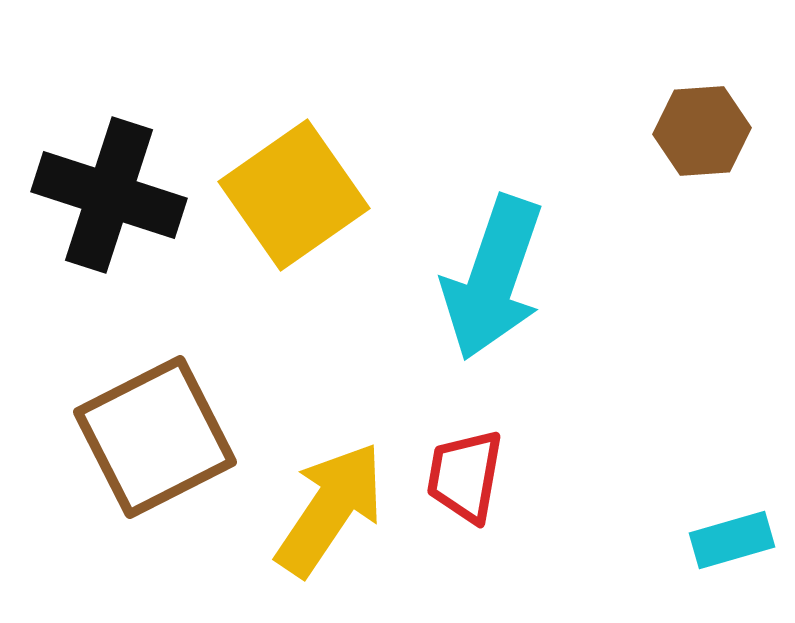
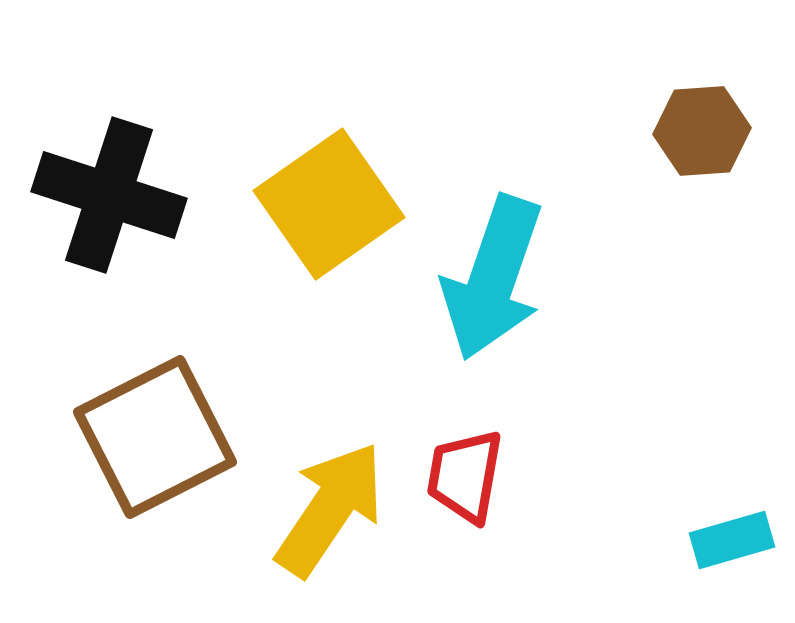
yellow square: moved 35 px right, 9 px down
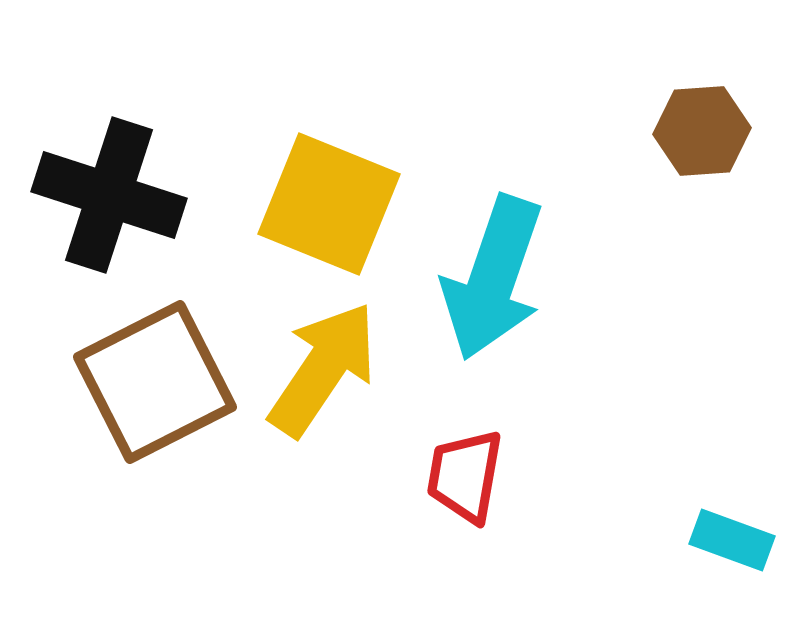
yellow square: rotated 33 degrees counterclockwise
brown square: moved 55 px up
yellow arrow: moved 7 px left, 140 px up
cyan rectangle: rotated 36 degrees clockwise
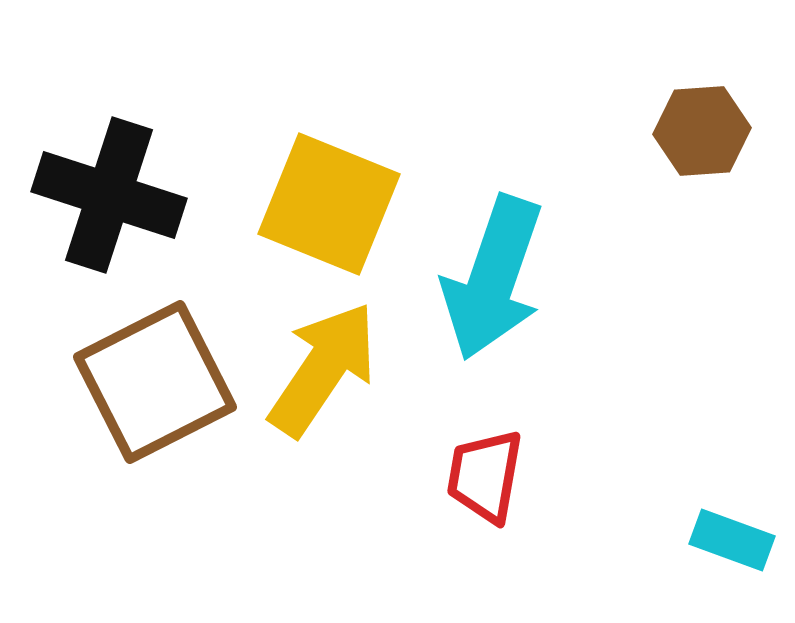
red trapezoid: moved 20 px right
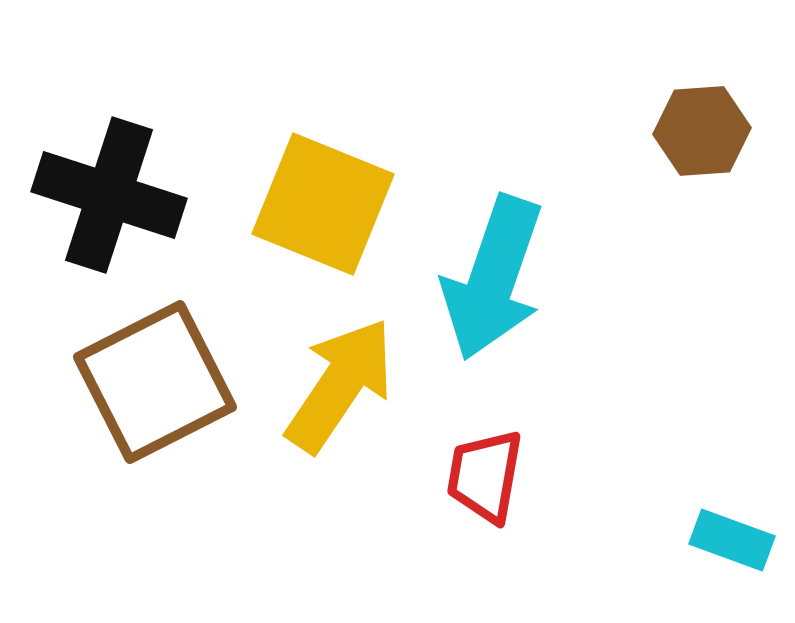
yellow square: moved 6 px left
yellow arrow: moved 17 px right, 16 px down
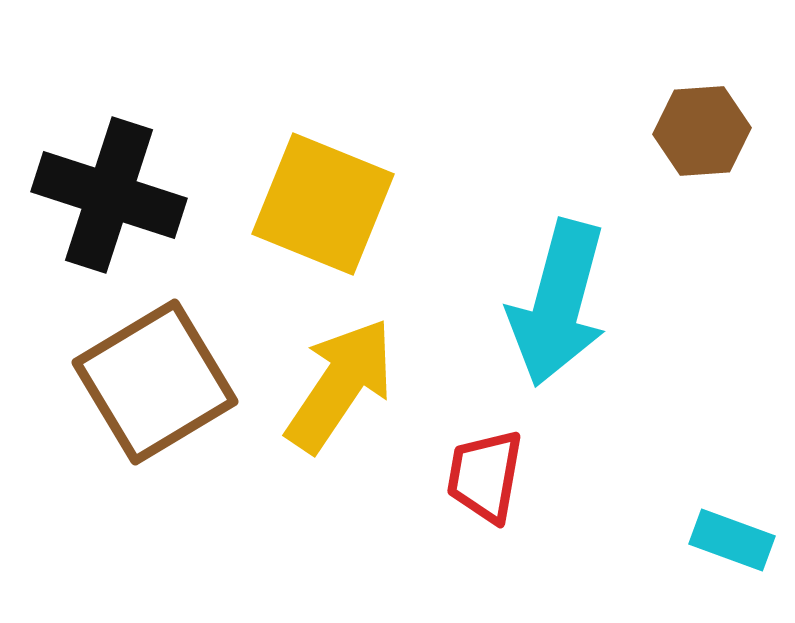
cyan arrow: moved 65 px right, 25 px down; rotated 4 degrees counterclockwise
brown square: rotated 4 degrees counterclockwise
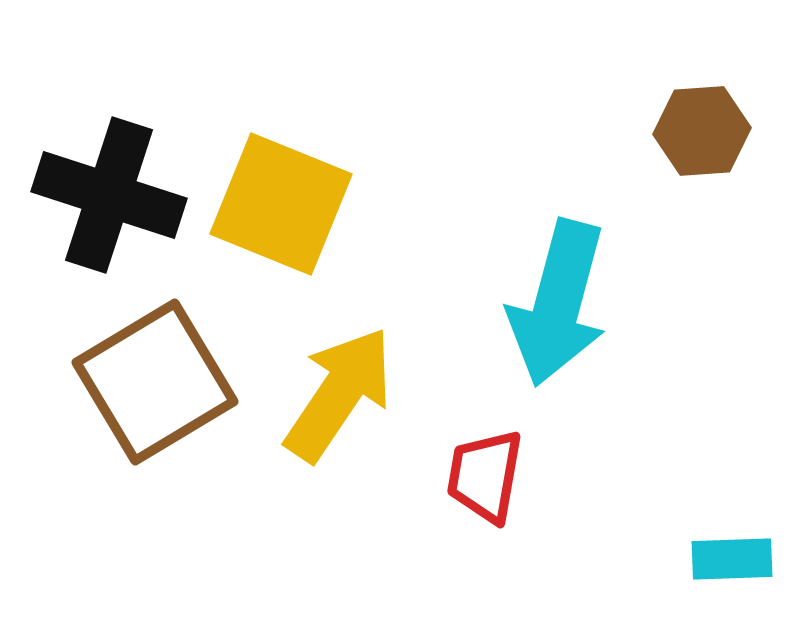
yellow square: moved 42 px left
yellow arrow: moved 1 px left, 9 px down
cyan rectangle: moved 19 px down; rotated 22 degrees counterclockwise
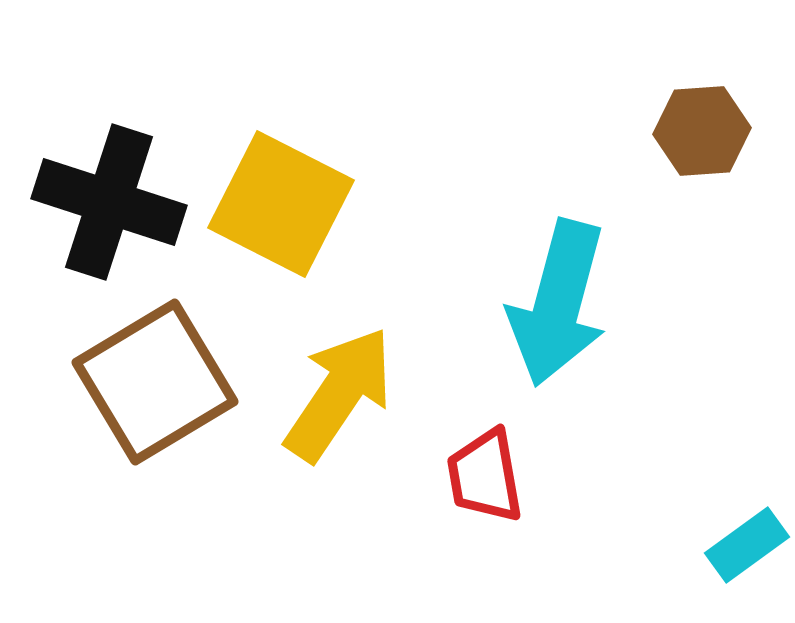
black cross: moved 7 px down
yellow square: rotated 5 degrees clockwise
red trapezoid: rotated 20 degrees counterclockwise
cyan rectangle: moved 15 px right, 14 px up; rotated 34 degrees counterclockwise
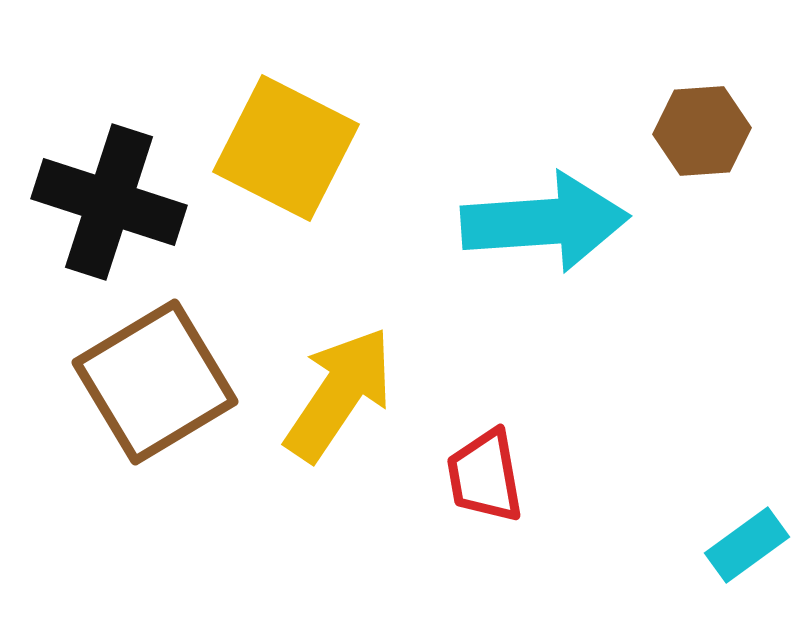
yellow square: moved 5 px right, 56 px up
cyan arrow: moved 13 px left, 81 px up; rotated 109 degrees counterclockwise
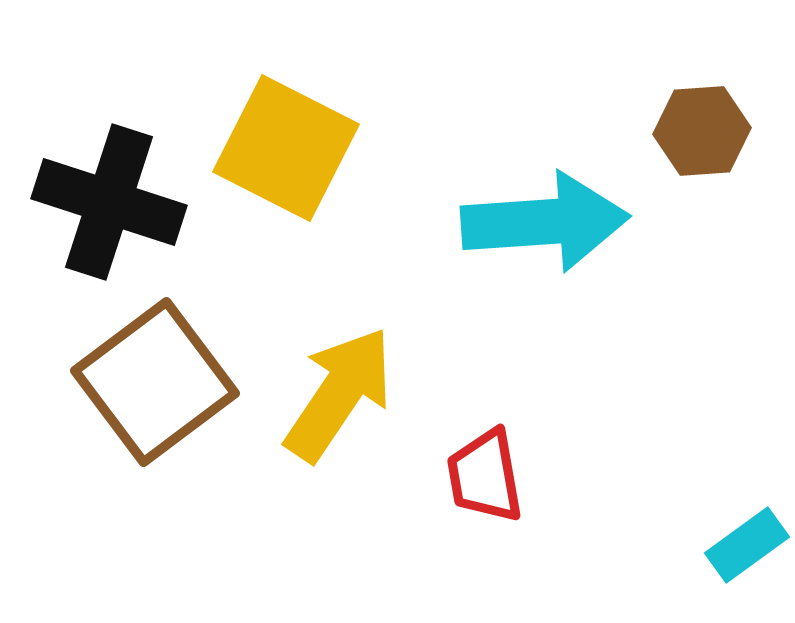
brown square: rotated 6 degrees counterclockwise
